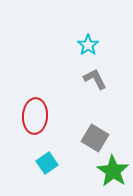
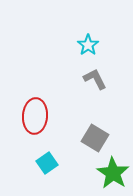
green star: moved 2 px down
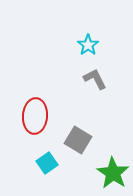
gray square: moved 17 px left, 2 px down
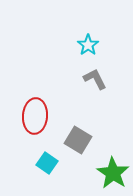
cyan square: rotated 20 degrees counterclockwise
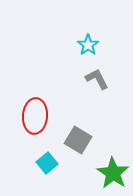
gray L-shape: moved 2 px right
cyan square: rotated 15 degrees clockwise
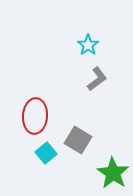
gray L-shape: rotated 80 degrees clockwise
cyan square: moved 1 px left, 10 px up
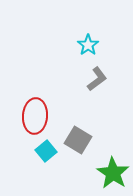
cyan square: moved 2 px up
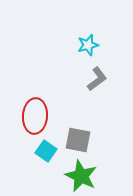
cyan star: rotated 20 degrees clockwise
gray square: rotated 20 degrees counterclockwise
cyan square: rotated 15 degrees counterclockwise
green star: moved 32 px left, 3 px down; rotated 8 degrees counterclockwise
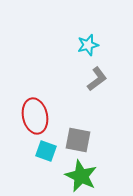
red ellipse: rotated 16 degrees counterclockwise
cyan square: rotated 15 degrees counterclockwise
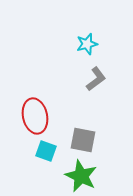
cyan star: moved 1 px left, 1 px up
gray L-shape: moved 1 px left
gray square: moved 5 px right
